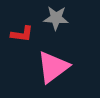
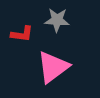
gray star: moved 1 px right, 2 px down
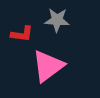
pink triangle: moved 5 px left, 1 px up
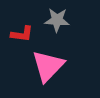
pink triangle: rotated 9 degrees counterclockwise
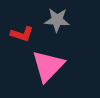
red L-shape: rotated 10 degrees clockwise
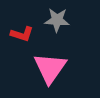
pink triangle: moved 2 px right, 2 px down; rotated 9 degrees counterclockwise
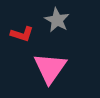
gray star: rotated 25 degrees clockwise
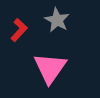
red L-shape: moved 3 px left, 4 px up; rotated 65 degrees counterclockwise
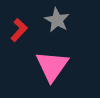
pink triangle: moved 2 px right, 2 px up
